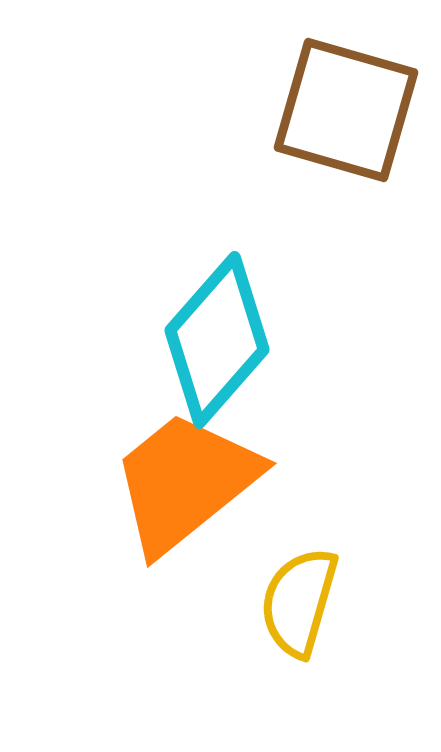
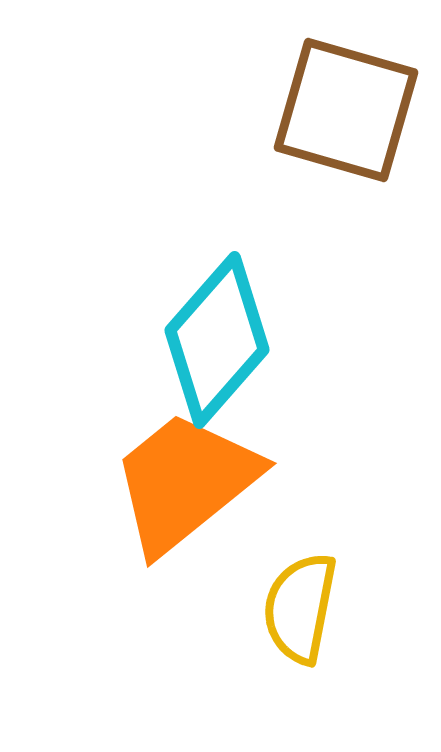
yellow semicircle: moved 1 px right, 6 px down; rotated 5 degrees counterclockwise
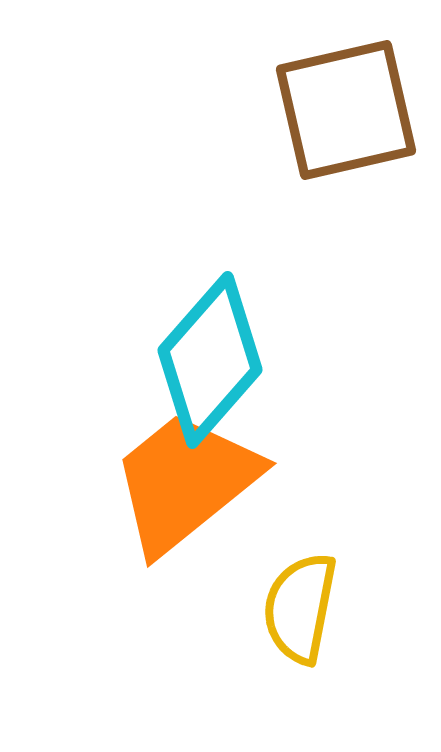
brown square: rotated 29 degrees counterclockwise
cyan diamond: moved 7 px left, 20 px down
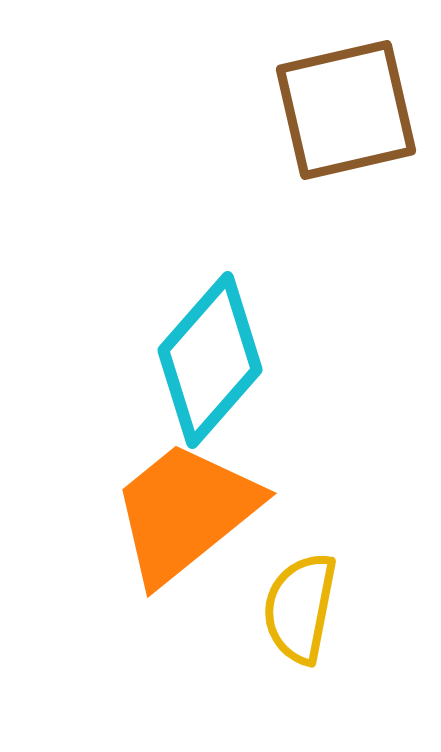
orange trapezoid: moved 30 px down
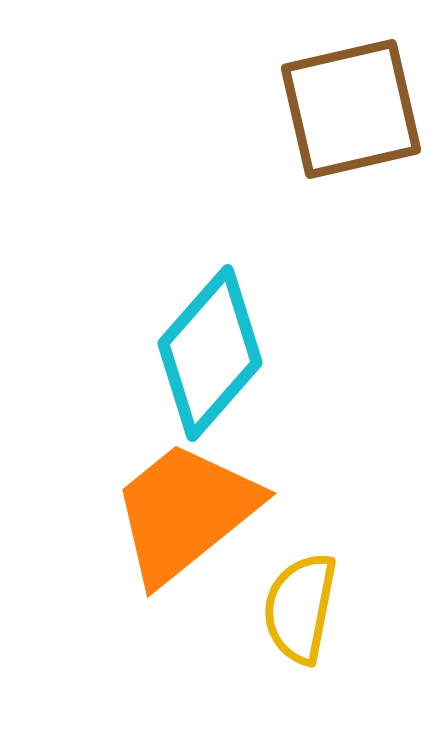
brown square: moved 5 px right, 1 px up
cyan diamond: moved 7 px up
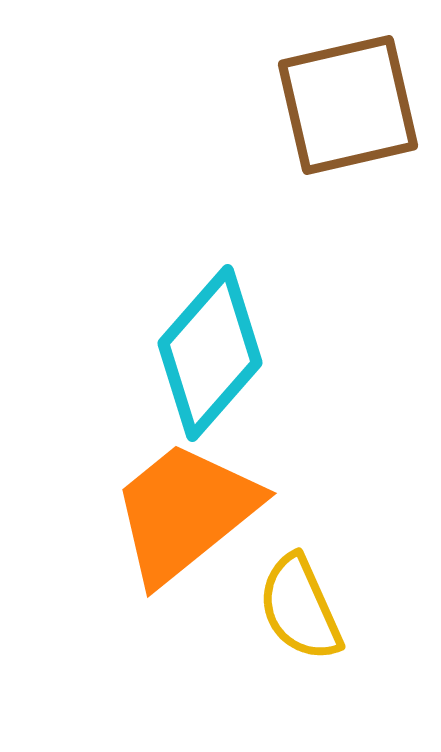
brown square: moved 3 px left, 4 px up
yellow semicircle: rotated 35 degrees counterclockwise
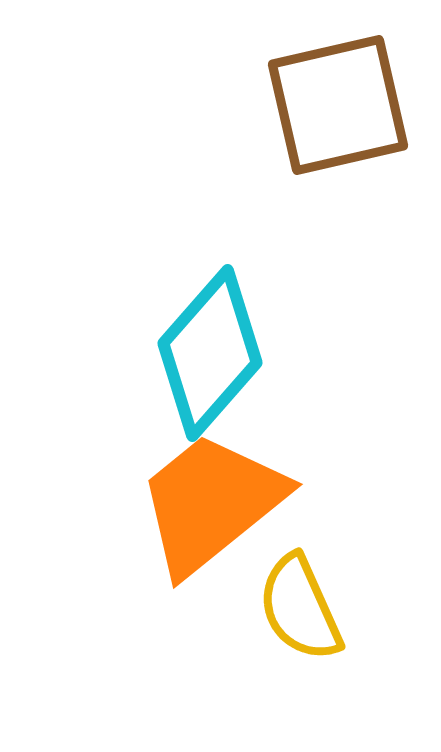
brown square: moved 10 px left
orange trapezoid: moved 26 px right, 9 px up
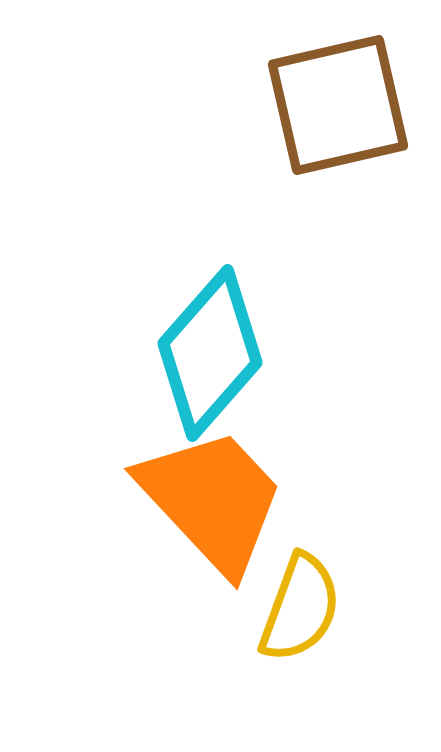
orange trapezoid: moved 1 px right, 3 px up; rotated 86 degrees clockwise
yellow semicircle: rotated 136 degrees counterclockwise
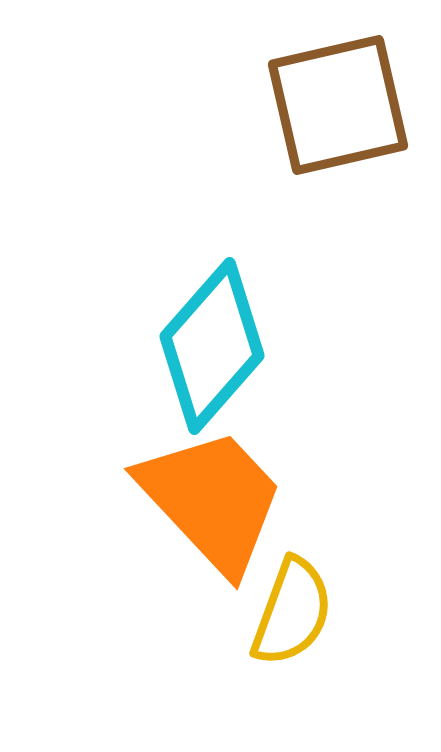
cyan diamond: moved 2 px right, 7 px up
yellow semicircle: moved 8 px left, 4 px down
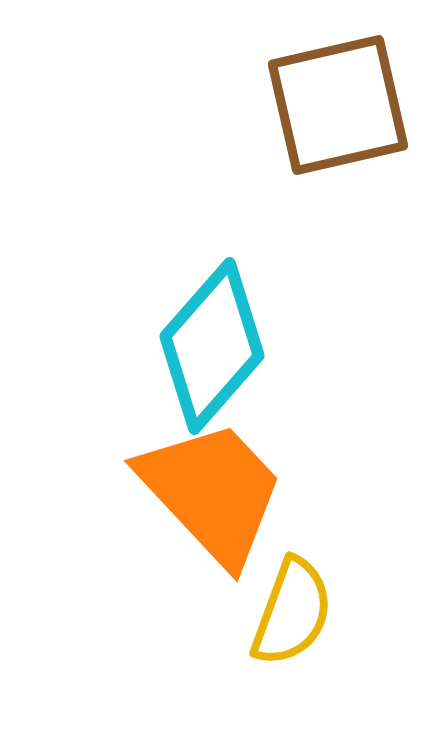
orange trapezoid: moved 8 px up
